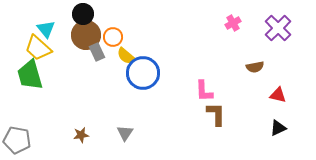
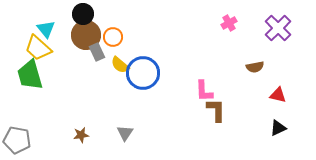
pink cross: moved 4 px left
yellow semicircle: moved 6 px left, 9 px down
brown L-shape: moved 4 px up
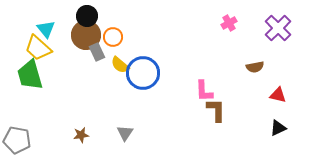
black circle: moved 4 px right, 2 px down
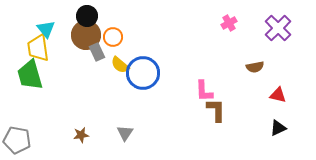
yellow trapezoid: rotated 40 degrees clockwise
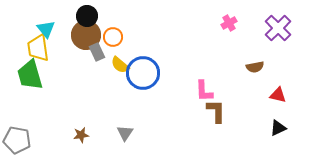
brown L-shape: moved 1 px down
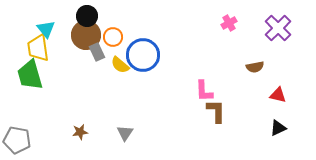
blue circle: moved 18 px up
brown star: moved 1 px left, 3 px up
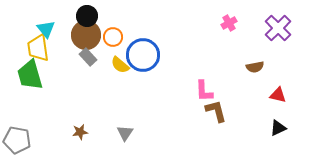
gray rectangle: moved 9 px left, 5 px down; rotated 18 degrees counterclockwise
brown L-shape: rotated 15 degrees counterclockwise
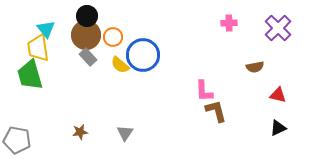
pink cross: rotated 28 degrees clockwise
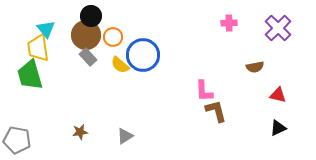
black circle: moved 4 px right
gray triangle: moved 3 px down; rotated 24 degrees clockwise
